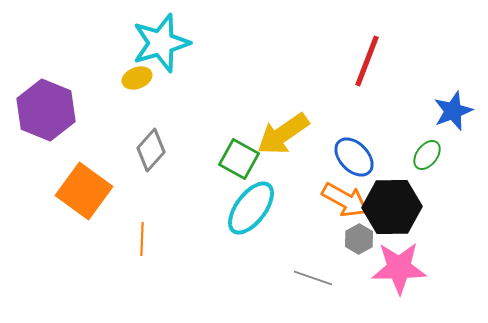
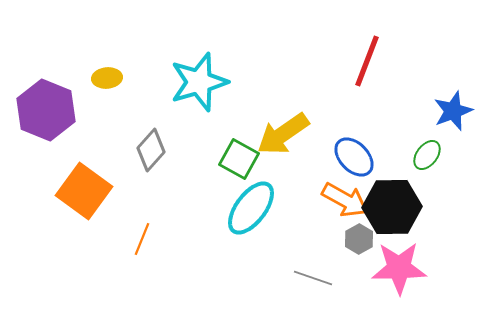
cyan star: moved 38 px right, 39 px down
yellow ellipse: moved 30 px left; rotated 16 degrees clockwise
orange line: rotated 20 degrees clockwise
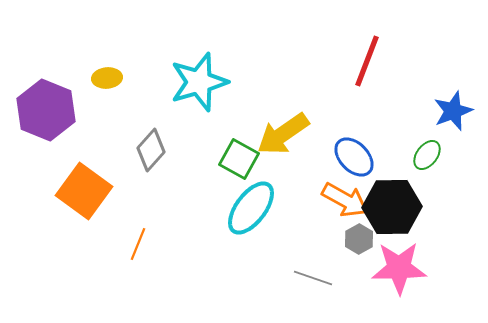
orange line: moved 4 px left, 5 px down
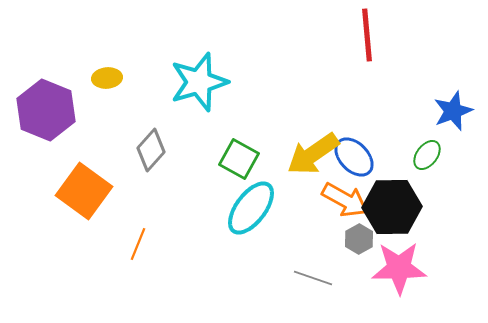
red line: moved 26 px up; rotated 26 degrees counterclockwise
yellow arrow: moved 30 px right, 20 px down
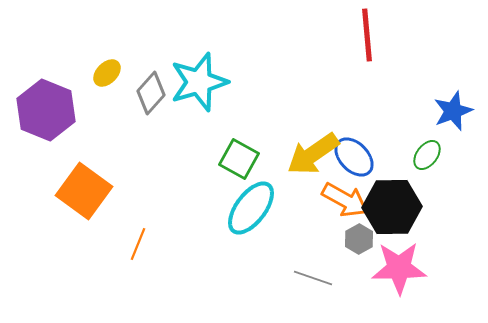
yellow ellipse: moved 5 px up; rotated 40 degrees counterclockwise
gray diamond: moved 57 px up
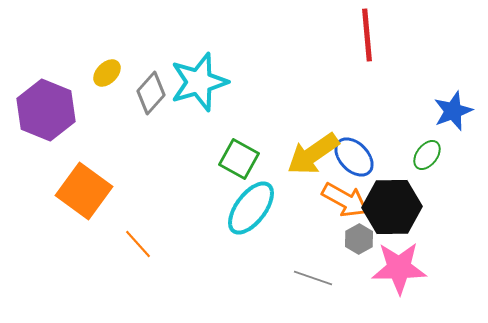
orange line: rotated 64 degrees counterclockwise
